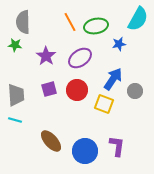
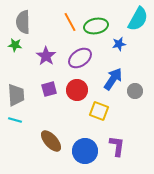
yellow square: moved 5 px left, 7 px down
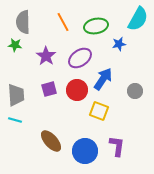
orange line: moved 7 px left
blue arrow: moved 10 px left
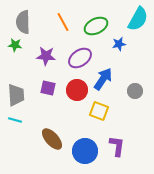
green ellipse: rotated 15 degrees counterclockwise
purple star: rotated 30 degrees counterclockwise
purple square: moved 1 px left, 1 px up; rotated 28 degrees clockwise
brown ellipse: moved 1 px right, 2 px up
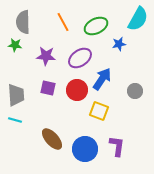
blue arrow: moved 1 px left
blue circle: moved 2 px up
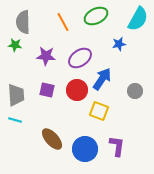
green ellipse: moved 10 px up
purple square: moved 1 px left, 2 px down
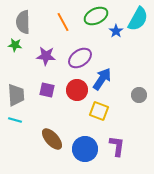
blue star: moved 3 px left, 13 px up; rotated 24 degrees counterclockwise
gray circle: moved 4 px right, 4 px down
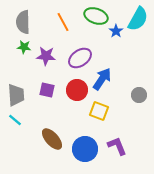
green ellipse: rotated 45 degrees clockwise
green star: moved 9 px right, 2 px down
cyan line: rotated 24 degrees clockwise
purple L-shape: rotated 30 degrees counterclockwise
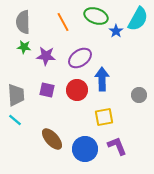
blue arrow: rotated 35 degrees counterclockwise
yellow square: moved 5 px right, 6 px down; rotated 30 degrees counterclockwise
